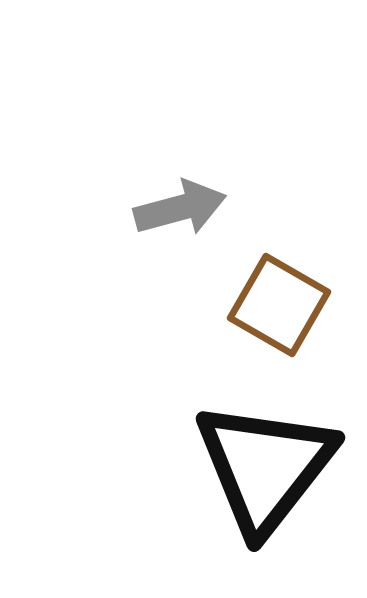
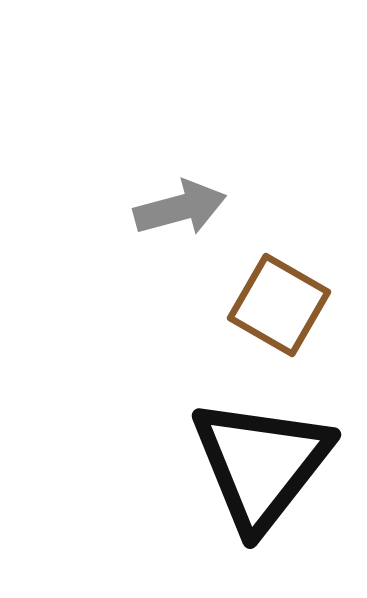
black triangle: moved 4 px left, 3 px up
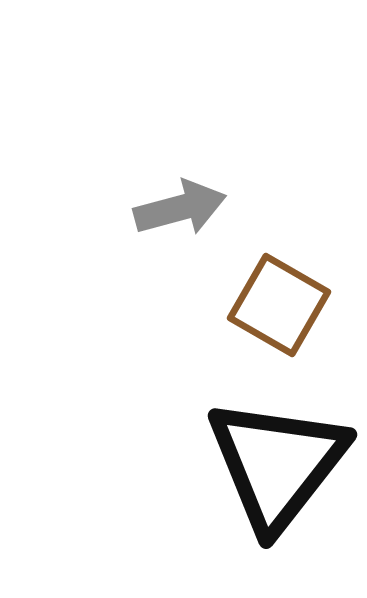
black triangle: moved 16 px right
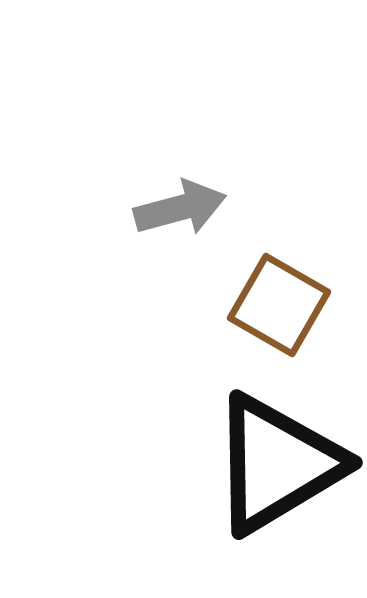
black triangle: rotated 21 degrees clockwise
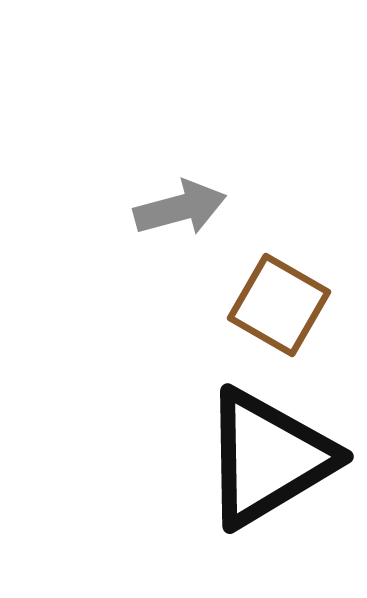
black triangle: moved 9 px left, 6 px up
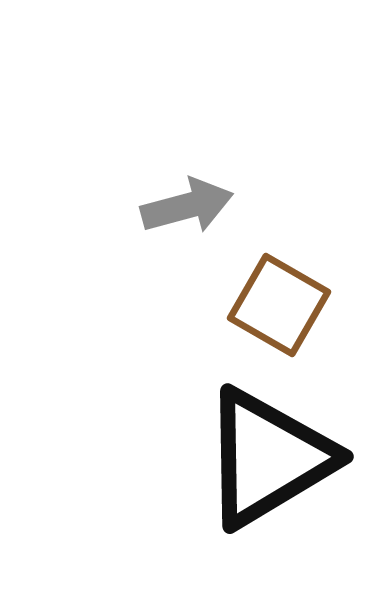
gray arrow: moved 7 px right, 2 px up
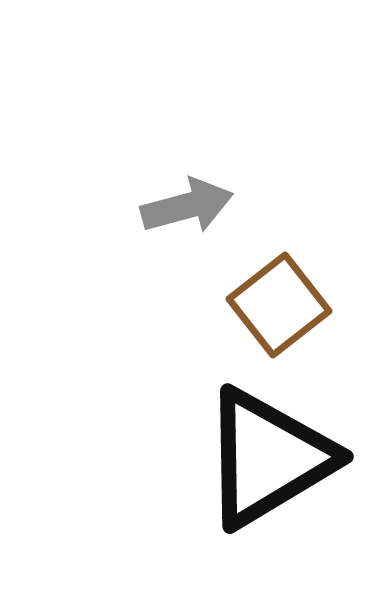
brown square: rotated 22 degrees clockwise
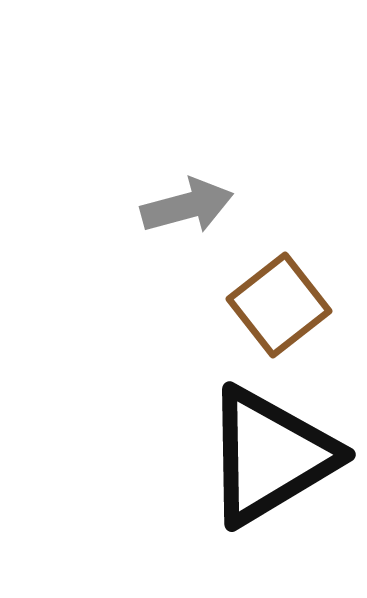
black triangle: moved 2 px right, 2 px up
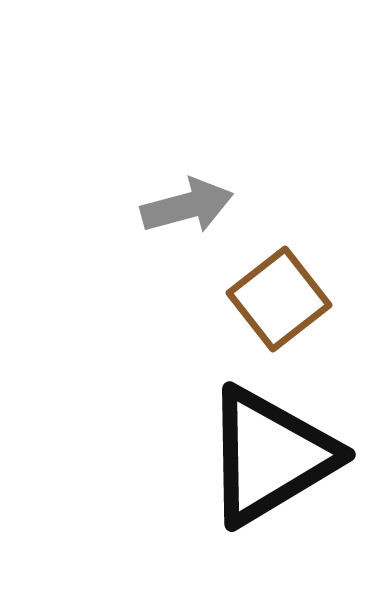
brown square: moved 6 px up
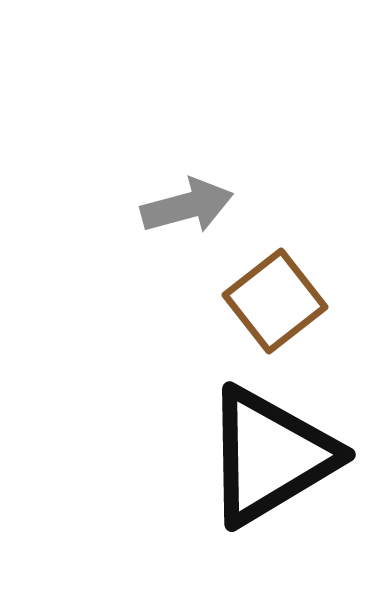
brown square: moved 4 px left, 2 px down
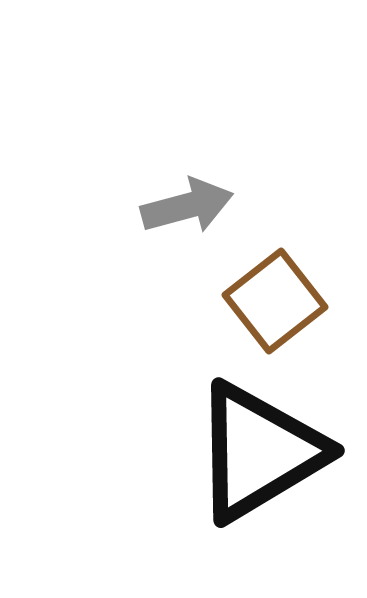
black triangle: moved 11 px left, 4 px up
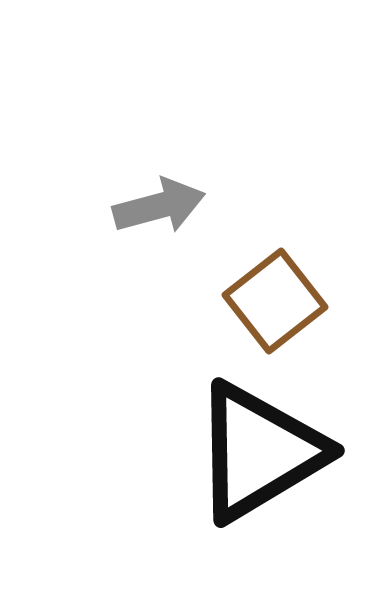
gray arrow: moved 28 px left
